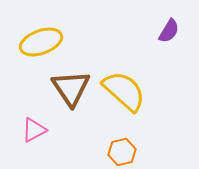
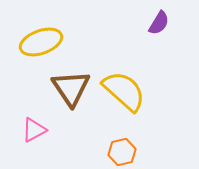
purple semicircle: moved 10 px left, 8 px up
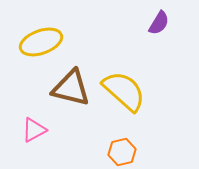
brown triangle: rotated 42 degrees counterclockwise
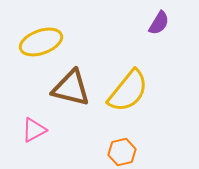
yellow semicircle: moved 4 px right; rotated 87 degrees clockwise
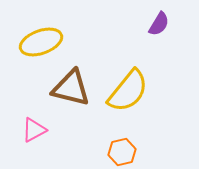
purple semicircle: moved 1 px down
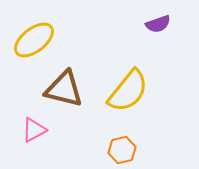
purple semicircle: moved 1 px left; rotated 40 degrees clockwise
yellow ellipse: moved 7 px left, 2 px up; rotated 18 degrees counterclockwise
brown triangle: moved 7 px left, 1 px down
orange hexagon: moved 2 px up
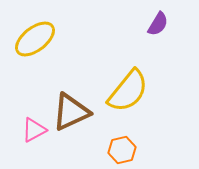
purple semicircle: rotated 40 degrees counterclockwise
yellow ellipse: moved 1 px right, 1 px up
brown triangle: moved 7 px right, 23 px down; rotated 39 degrees counterclockwise
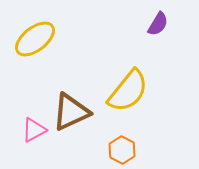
orange hexagon: rotated 20 degrees counterclockwise
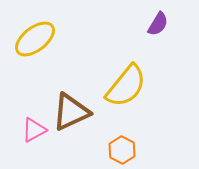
yellow semicircle: moved 2 px left, 5 px up
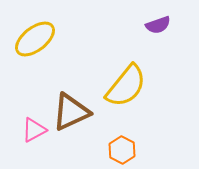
purple semicircle: moved 1 px down; rotated 40 degrees clockwise
